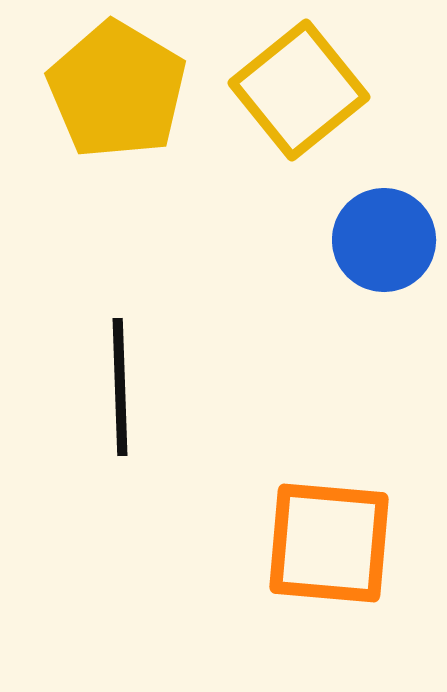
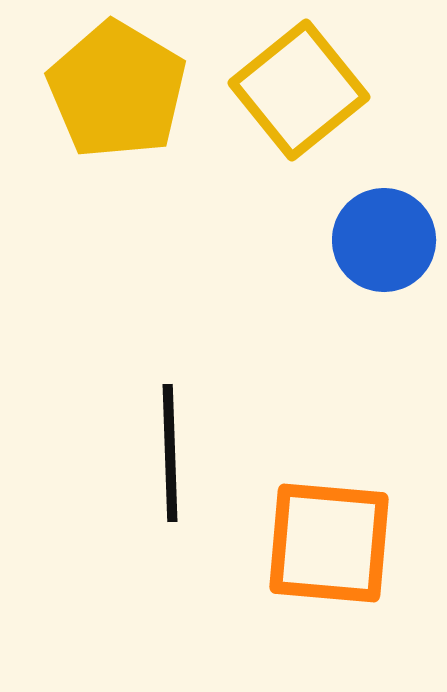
black line: moved 50 px right, 66 px down
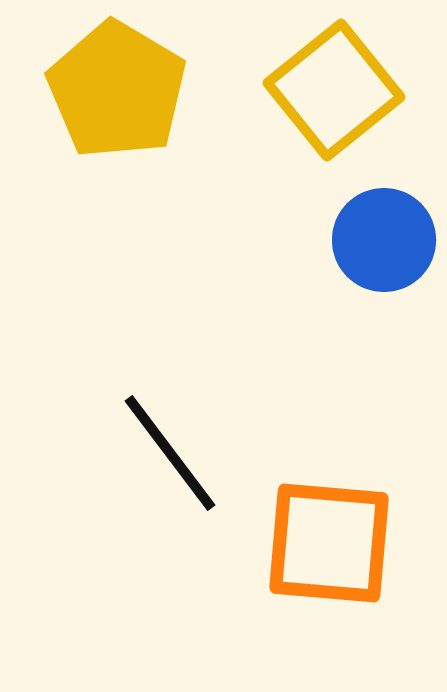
yellow square: moved 35 px right
black line: rotated 35 degrees counterclockwise
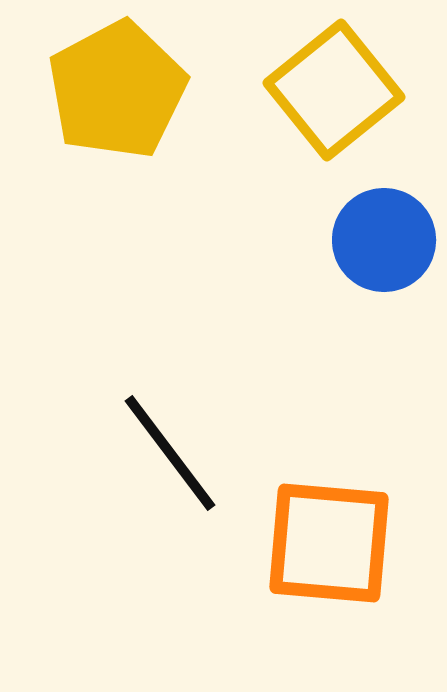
yellow pentagon: rotated 13 degrees clockwise
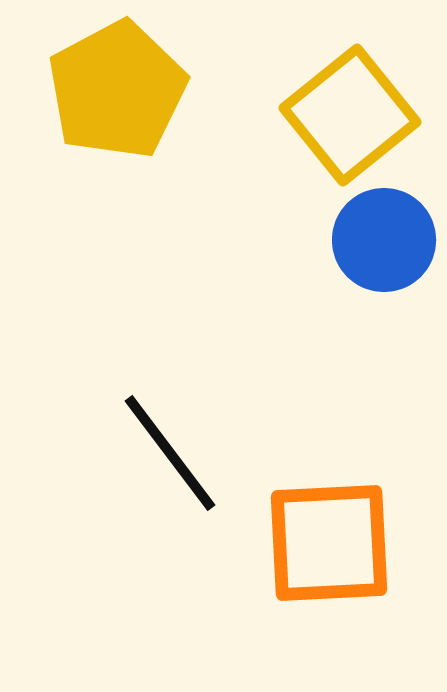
yellow square: moved 16 px right, 25 px down
orange square: rotated 8 degrees counterclockwise
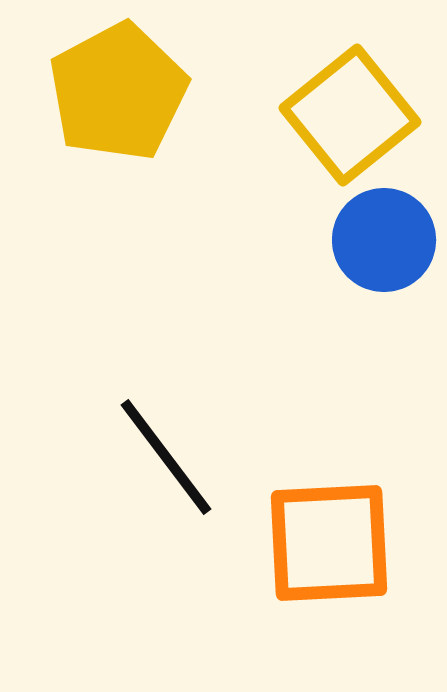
yellow pentagon: moved 1 px right, 2 px down
black line: moved 4 px left, 4 px down
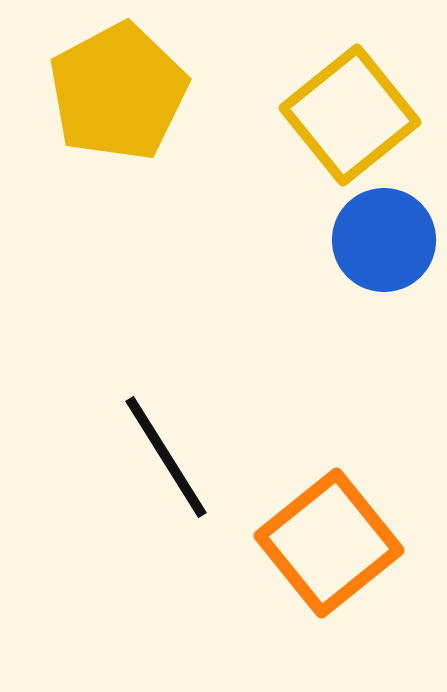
black line: rotated 5 degrees clockwise
orange square: rotated 36 degrees counterclockwise
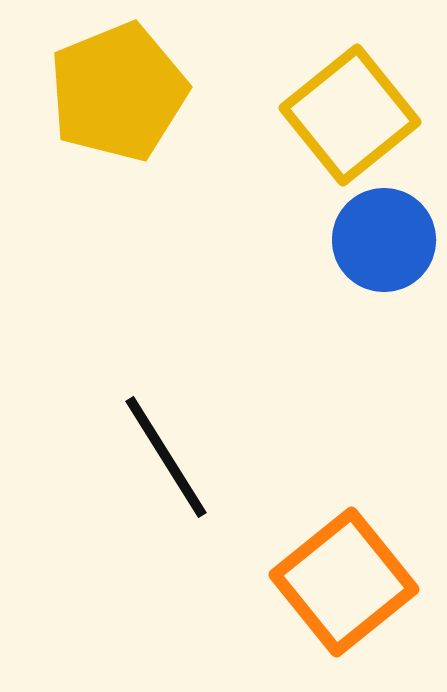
yellow pentagon: rotated 6 degrees clockwise
orange square: moved 15 px right, 39 px down
